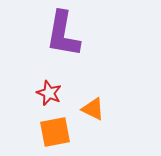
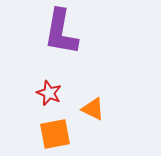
purple L-shape: moved 2 px left, 2 px up
orange square: moved 2 px down
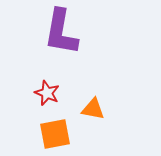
red star: moved 2 px left
orange triangle: rotated 15 degrees counterclockwise
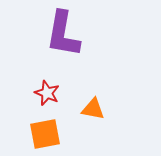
purple L-shape: moved 2 px right, 2 px down
orange square: moved 10 px left
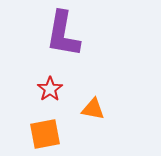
red star: moved 3 px right, 4 px up; rotated 15 degrees clockwise
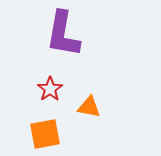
orange triangle: moved 4 px left, 2 px up
